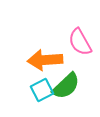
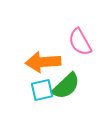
orange arrow: moved 2 px left, 2 px down
cyan square: rotated 15 degrees clockwise
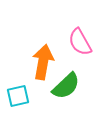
orange arrow: rotated 104 degrees clockwise
cyan square: moved 24 px left, 6 px down
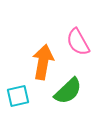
pink semicircle: moved 2 px left
green semicircle: moved 2 px right, 5 px down
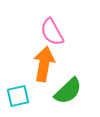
pink semicircle: moved 26 px left, 10 px up
orange arrow: moved 1 px right, 2 px down
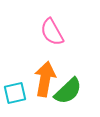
orange arrow: moved 1 px right, 15 px down
cyan square: moved 3 px left, 3 px up
